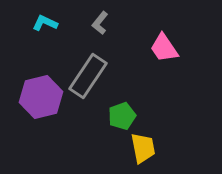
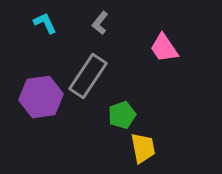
cyan L-shape: rotated 40 degrees clockwise
purple hexagon: rotated 6 degrees clockwise
green pentagon: moved 1 px up
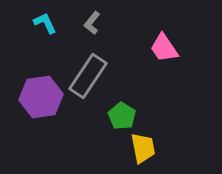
gray L-shape: moved 8 px left
green pentagon: moved 1 px down; rotated 20 degrees counterclockwise
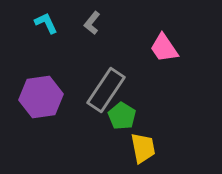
cyan L-shape: moved 1 px right
gray rectangle: moved 18 px right, 14 px down
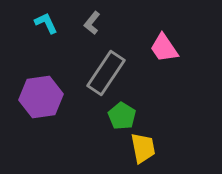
gray rectangle: moved 17 px up
